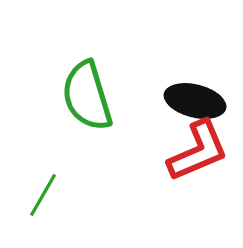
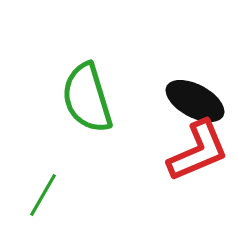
green semicircle: moved 2 px down
black ellipse: rotated 14 degrees clockwise
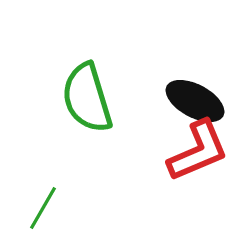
green line: moved 13 px down
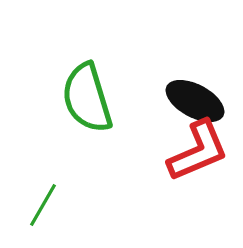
green line: moved 3 px up
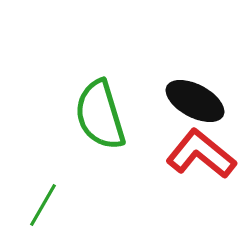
green semicircle: moved 13 px right, 17 px down
red L-shape: moved 3 px right, 3 px down; rotated 118 degrees counterclockwise
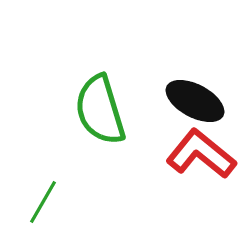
green semicircle: moved 5 px up
green line: moved 3 px up
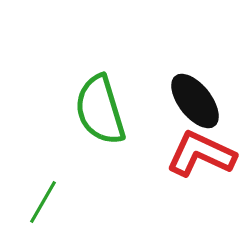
black ellipse: rotated 24 degrees clockwise
red L-shape: rotated 14 degrees counterclockwise
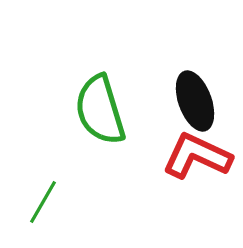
black ellipse: rotated 18 degrees clockwise
red L-shape: moved 4 px left, 2 px down
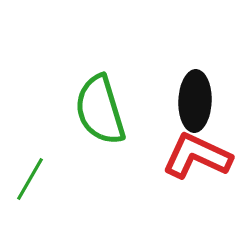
black ellipse: rotated 22 degrees clockwise
green line: moved 13 px left, 23 px up
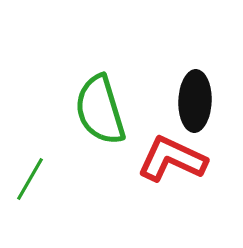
red L-shape: moved 25 px left, 3 px down
